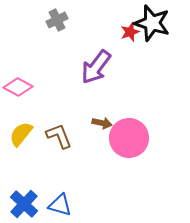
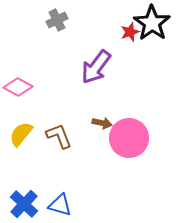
black star: rotated 18 degrees clockwise
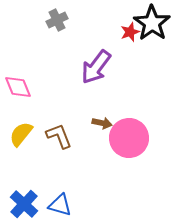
pink diamond: rotated 40 degrees clockwise
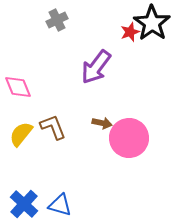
brown L-shape: moved 6 px left, 9 px up
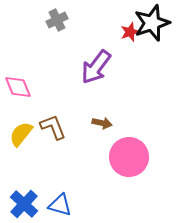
black star: rotated 18 degrees clockwise
pink circle: moved 19 px down
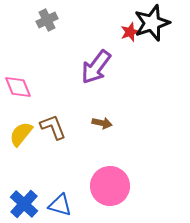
gray cross: moved 10 px left
pink circle: moved 19 px left, 29 px down
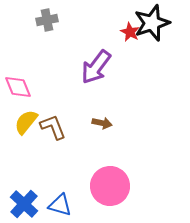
gray cross: rotated 15 degrees clockwise
red star: rotated 24 degrees counterclockwise
yellow semicircle: moved 5 px right, 12 px up
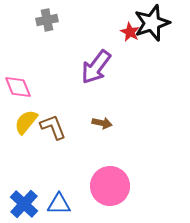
blue triangle: moved 1 px left, 1 px up; rotated 15 degrees counterclockwise
